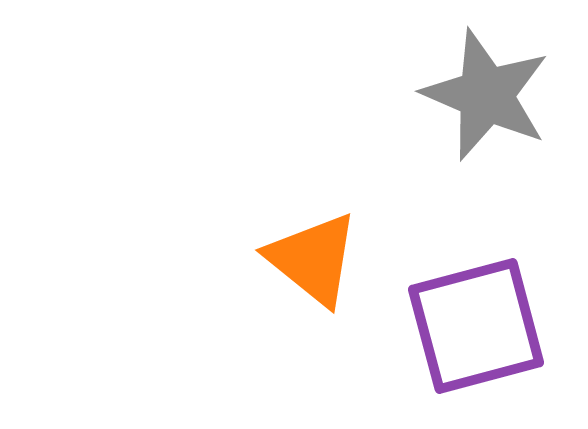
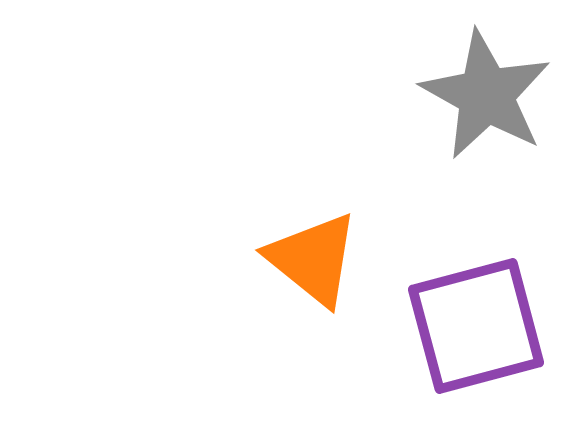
gray star: rotated 6 degrees clockwise
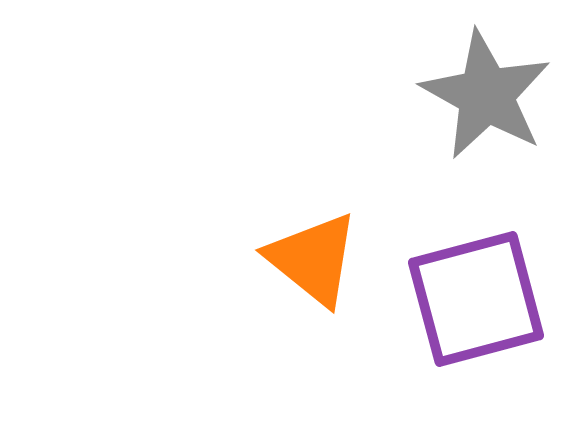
purple square: moved 27 px up
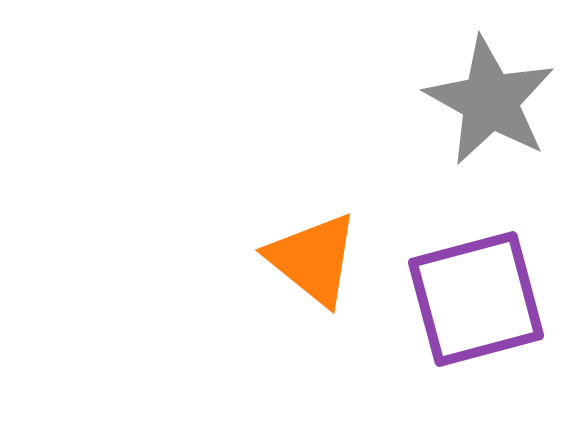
gray star: moved 4 px right, 6 px down
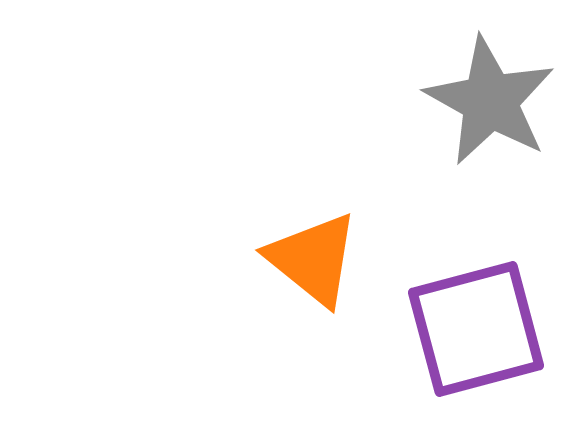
purple square: moved 30 px down
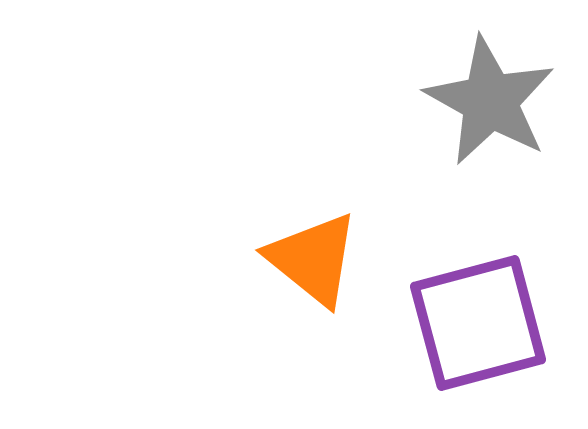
purple square: moved 2 px right, 6 px up
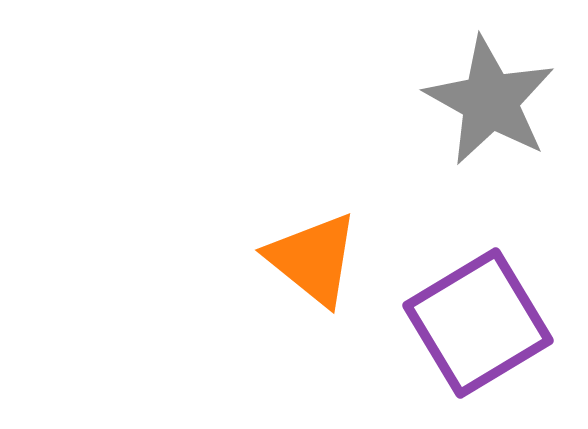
purple square: rotated 16 degrees counterclockwise
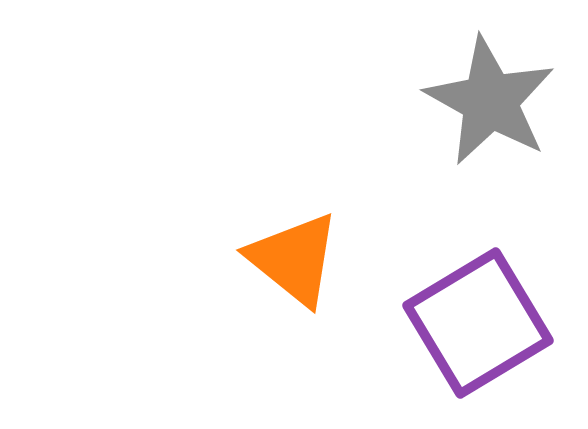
orange triangle: moved 19 px left
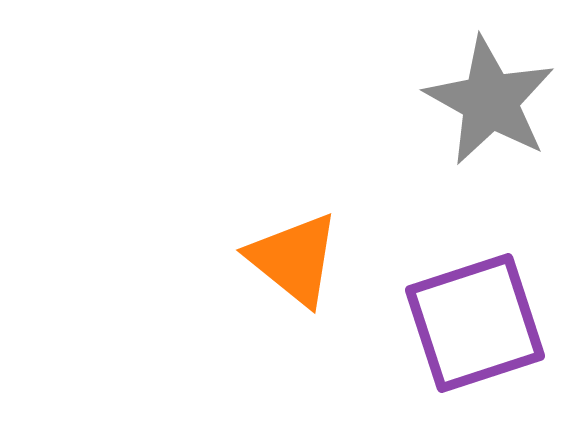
purple square: moved 3 px left; rotated 13 degrees clockwise
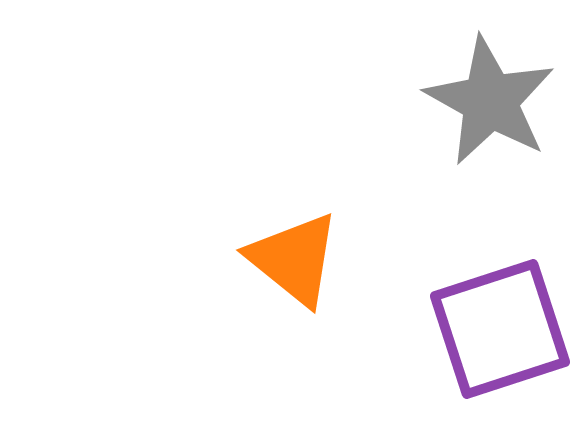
purple square: moved 25 px right, 6 px down
